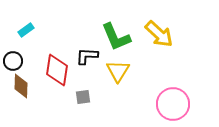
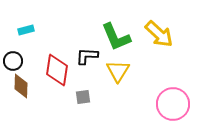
cyan rectangle: rotated 21 degrees clockwise
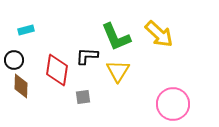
black circle: moved 1 px right, 1 px up
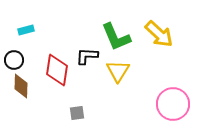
gray square: moved 6 px left, 16 px down
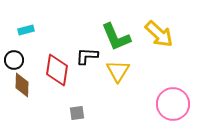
brown diamond: moved 1 px right, 1 px up
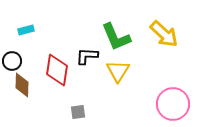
yellow arrow: moved 5 px right
black circle: moved 2 px left, 1 px down
gray square: moved 1 px right, 1 px up
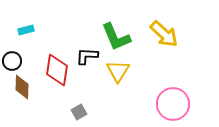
brown diamond: moved 2 px down
gray square: moved 1 px right; rotated 21 degrees counterclockwise
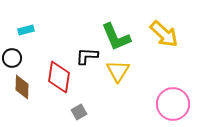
black circle: moved 3 px up
red diamond: moved 2 px right, 7 px down
